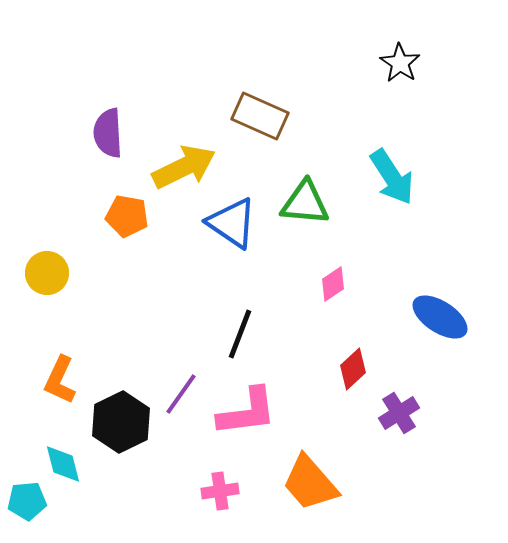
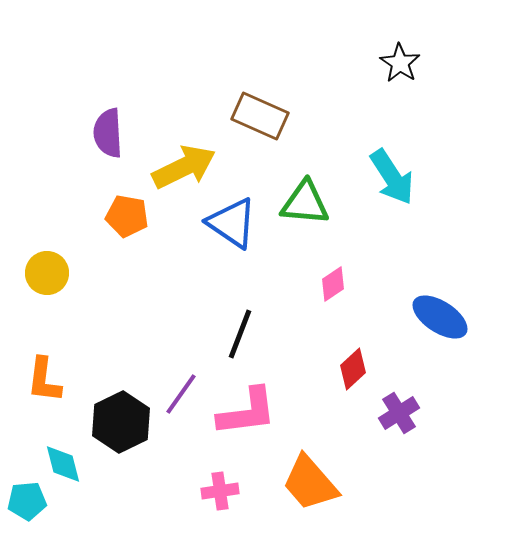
orange L-shape: moved 16 px left; rotated 18 degrees counterclockwise
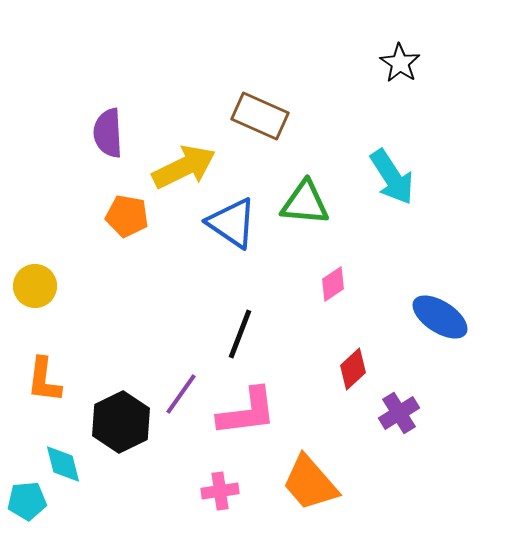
yellow circle: moved 12 px left, 13 px down
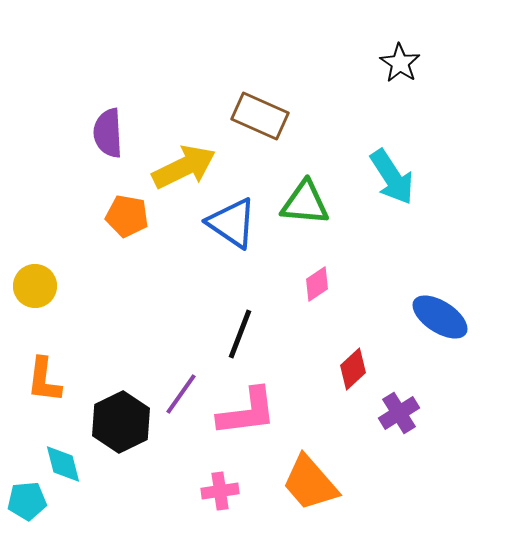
pink diamond: moved 16 px left
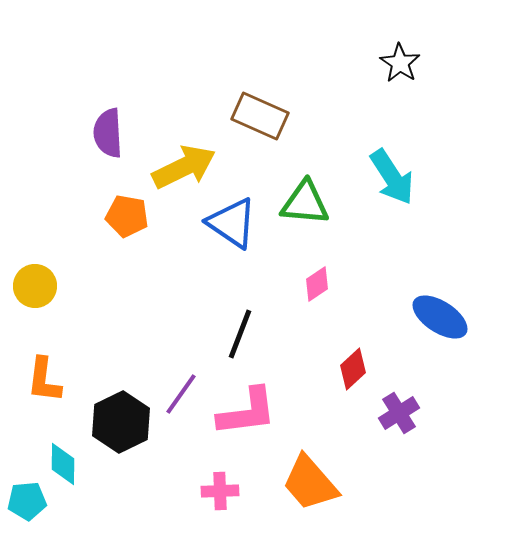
cyan diamond: rotated 15 degrees clockwise
pink cross: rotated 6 degrees clockwise
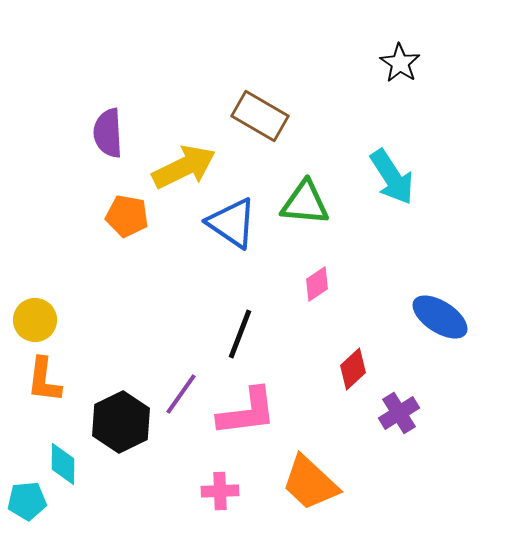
brown rectangle: rotated 6 degrees clockwise
yellow circle: moved 34 px down
orange trapezoid: rotated 6 degrees counterclockwise
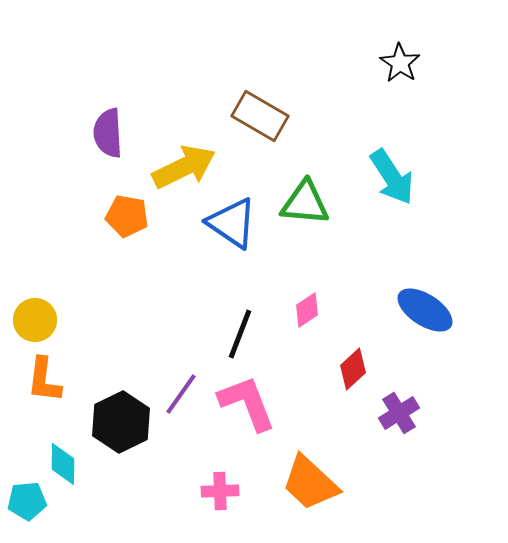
pink diamond: moved 10 px left, 26 px down
blue ellipse: moved 15 px left, 7 px up
pink L-shape: moved 9 px up; rotated 104 degrees counterclockwise
